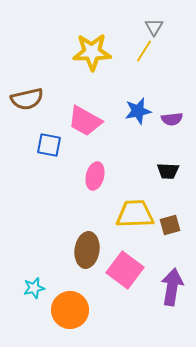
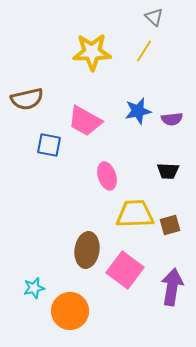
gray triangle: moved 10 px up; rotated 18 degrees counterclockwise
pink ellipse: moved 12 px right; rotated 32 degrees counterclockwise
orange circle: moved 1 px down
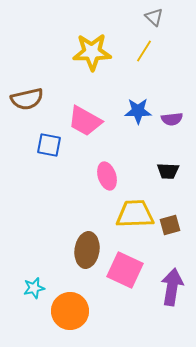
blue star: rotated 12 degrees clockwise
pink square: rotated 12 degrees counterclockwise
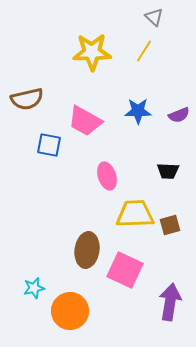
purple semicircle: moved 7 px right, 4 px up; rotated 15 degrees counterclockwise
purple arrow: moved 2 px left, 15 px down
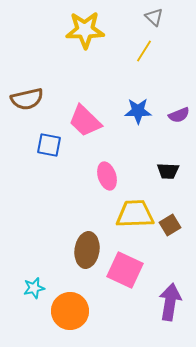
yellow star: moved 7 px left, 22 px up
pink trapezoid: rotated 15 degrees clockwise
brown square: rotated 15 degrees counterclockwise
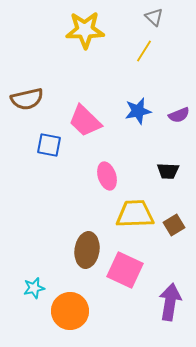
blue star: rotated 12 degrees counterclockwise
brown square: moved 4 px right
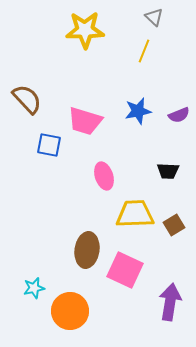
yellow line: rotated 10 degrees counterclockwise
brown semicircle: rotated 120 degrees counterclockwise
pink trapezoid: rotated 27 degrees counterclockwise
pink ellipse: moved 3 px left
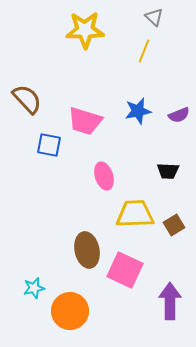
brown ellipse: rotated 20 degrees counterclockwise
purple arrow: moved 1 px up; rotated 9 degrees counterclockwise
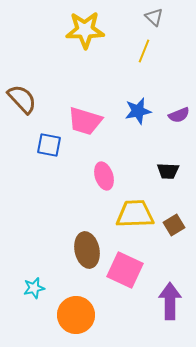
brown semicircle: moved 5 px left
orange circle: moved 6 px right, 4 px down
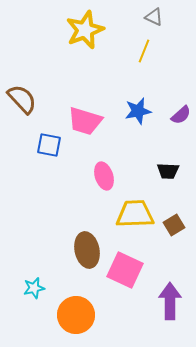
gray triangle: rotated 18 degrees counterclockwise
yellow star: rotated 21 degrees counterclockwise
purple semicircle: moved 2 px right; rotated 20 degrees counterclockwise
